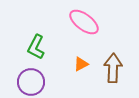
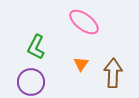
orange triangle: rotated 28 degrees counterclockwise
brown arrow: moved 5 px down
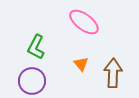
orange triangle: rotated 14 degrees counterclockwise
purple circle: moved 1 px right, 1 px up
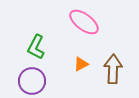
orange triangle: rotated 42 degrees clockwise
brown arrow: moved 4 px up
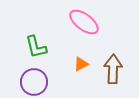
green L-shape: rotated 40 degrees counterclockwise
purple circle: moved 2 px right, 1 px down
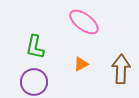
green L-shape: moved 1 px left; rotated 25 degrees clockwise
brown arrow: moved 8 px right
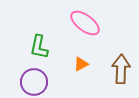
pink ellipse: moved 1 px right, 1 px down
green L-shape: moved 4 px right
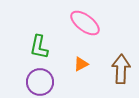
purple circle: moved 6 px right
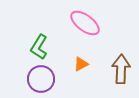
green L-shape: rotated 20 degrees clockwise
purple circle: moved 1 px right, 3 px up
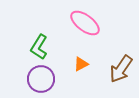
brown arrow: rotated 148 degrees counterclockwise
